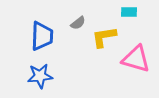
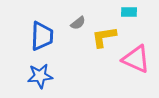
pink triangle: rotated 8 degrees clockwise
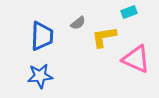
cyan rectangle: rotated 21 degrees counterclockwise
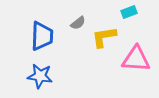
pink triangle: rotated 20 degrees counterclockwise
blue star: rotated 15 degrees clockwise
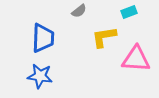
gray semicircle: moved 1 px right, 12 px up
blue trapezoid: moved 1 px right, 2 px down
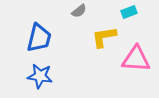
blue trapezoid: moved 4 px left; rotated 12 degrees clockwise
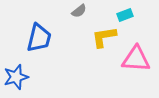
cyan rectangle: moved 4 px left, 3 px down
blue star: moved 24 px left, 1 px down; rotated 25 degrees counterclockwise
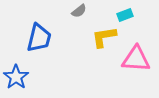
blue star: rotated 20 degrees counterclockwise
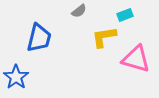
pink triangle: rotated 12 degrees clockwise
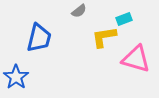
cyan rectangle: moved 1 px left, 4 px down
